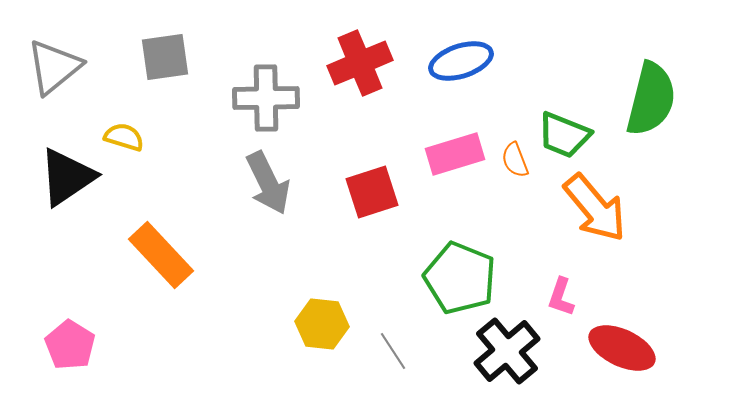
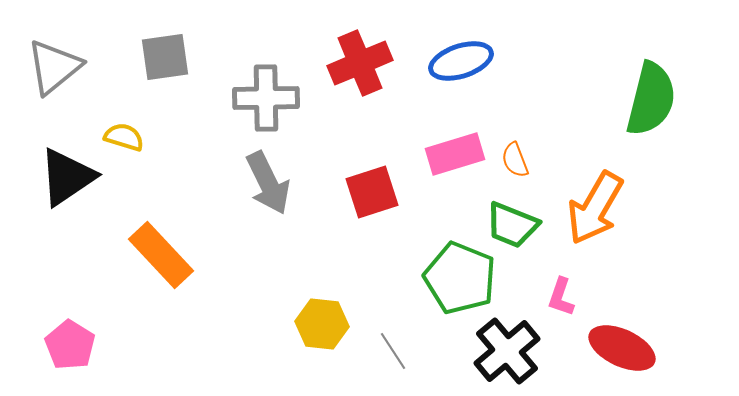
green trapezoid: moved 52 px left, 90 px down
orange arrow: rotated 70 degrees clockwise
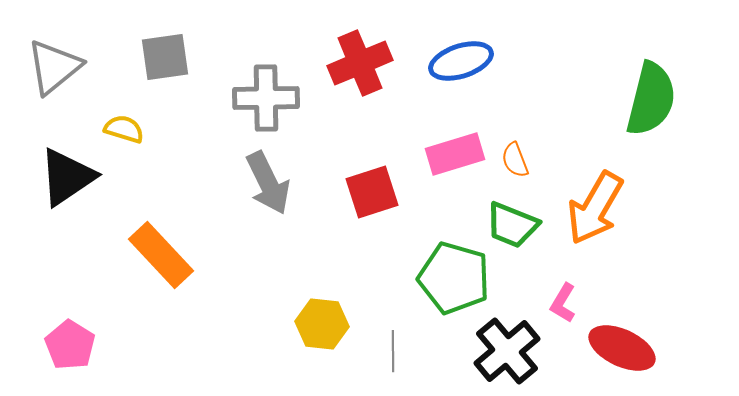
yellow semicircle: moved 8 px up
green pentagon: moved 6 px left; rotated 6 degrees counterclockwise
pink L-shape: moved 2 px right, 6 px down; rotated 12 degrees clockwise
gray line: rotated 33 degrees clockwise
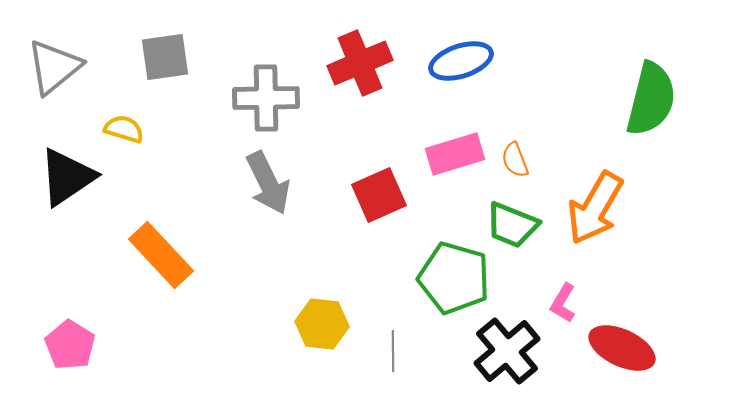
red square: moved 7 px right, 3 px down; rotated 6 degrees counterclockwise
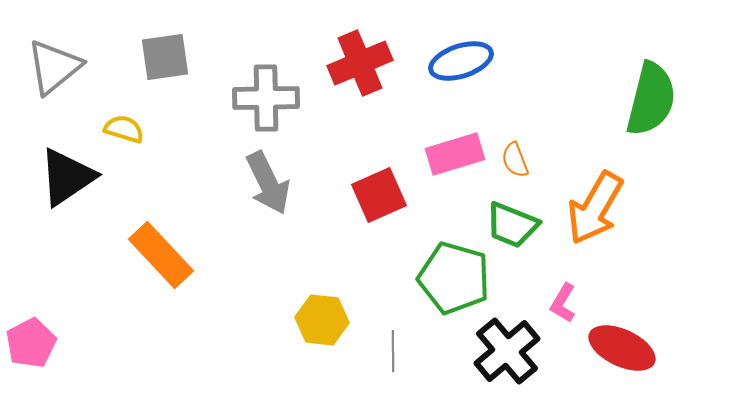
yellow hexagon: moved 4 px up
pink pentagon: moved 39 px left, 2 px up; rotated 12 degrees clockwise
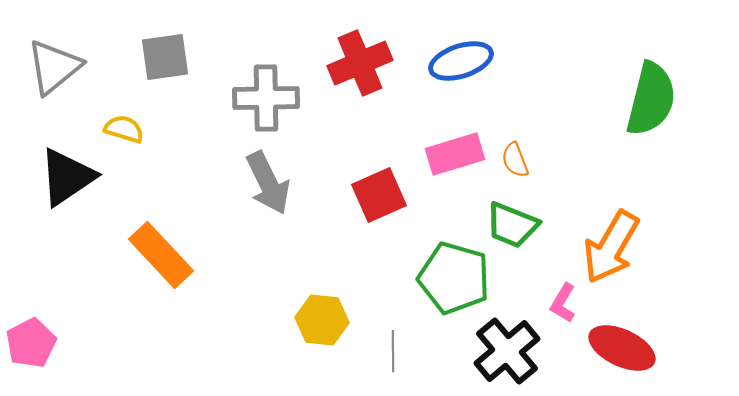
orange arrow: moved 16 px right, 39 px down
